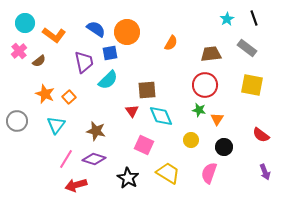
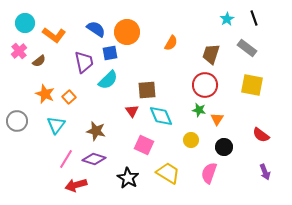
brown trapezoid: rotated 65 degrees counterclockwise
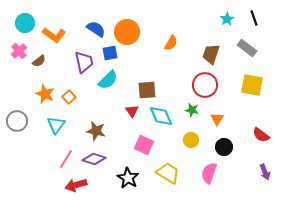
green star: moved 7 px left
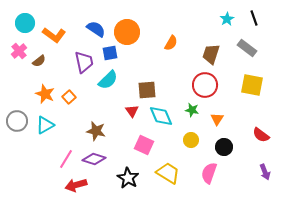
cyan triangle: moved 11 px left; rotated 24 degrees clockwise
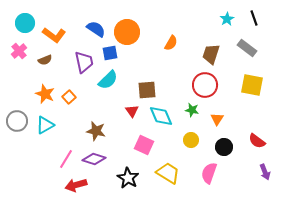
brown semicircle: moved 6 px right, 1 px up; rotated 16 degrees clockwise
red semicircle: moved 4 px left, 6 px down
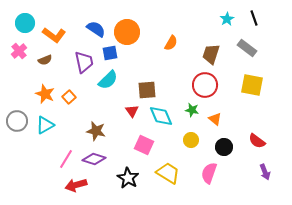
orange triangle: moved 2 px left; rotated 24 degrees counterclockwise
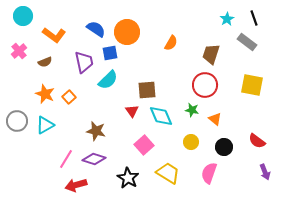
cyan circle: moved 2 px left, 7 px up
gray rectangle: moved 6 px up
brown semicircle: moved 2 px down
yellow circle: moved 2 px down
pink square: rotated 24 degrees clockwise
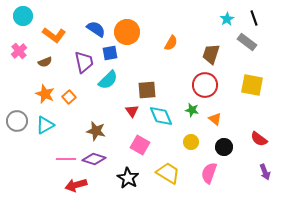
red semicircle: moved 2 px right, 2 px up
pink square: moved 4 px left; rotated 18 degrees counterclockwise
pink line: rotated 60 degrees clockwise
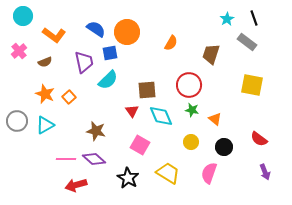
red circle: moved 16 px left
purple diamond: rotated 25 degrees clockwise
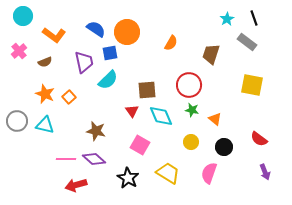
cyan triangle: rotated 42 degrees clockwise
